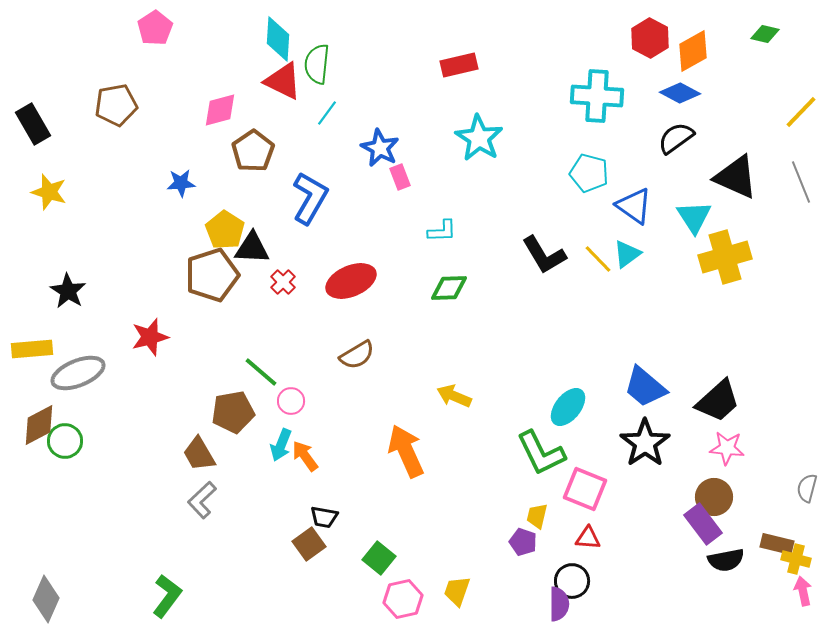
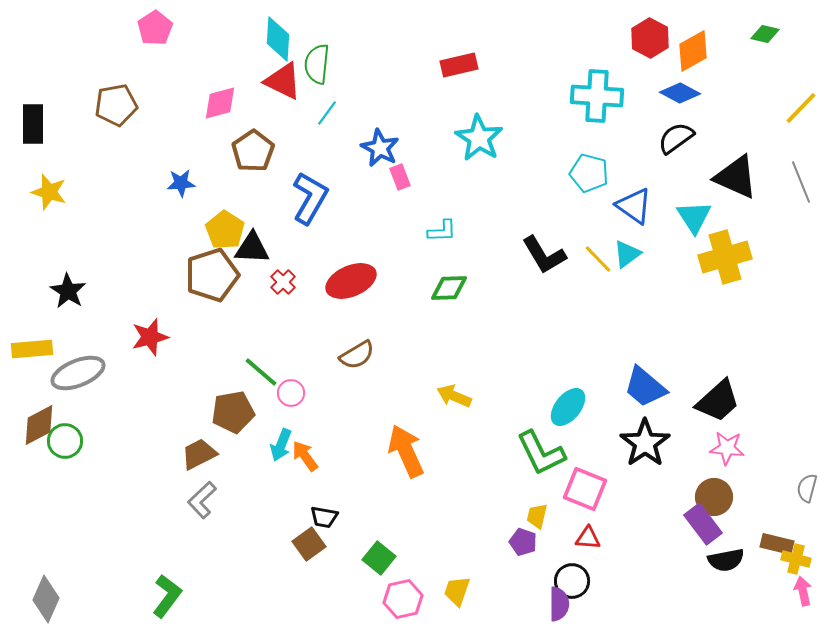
pink diamond at (220, 110): moved 7 px up
yellow line at (801, 112): moved 4 px up
black rectangle at (33, 124): rotated 30 degrees clockwise
pink circle at (291, 401): moved 8 px up
brown trapezoid at (199, 454): rotated 93 degrees clockwise
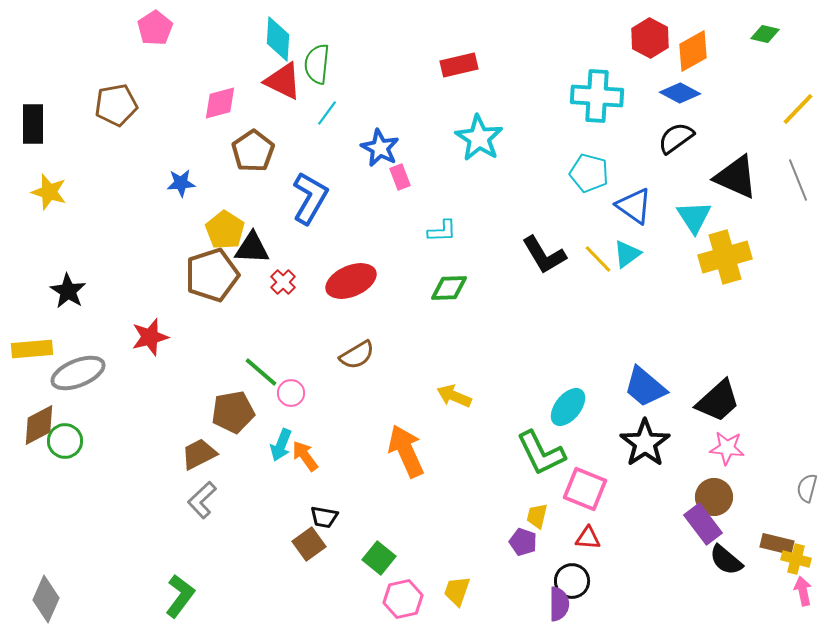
yellow line at (801, 108): moved 3 px left, 1 px down
gray line at (801, 182): moved 3 px left, 2 px up
black semicircle at (726, 560): rotated 51 degrees clockwise
green L-shape at (167, 596): moved 13 px right
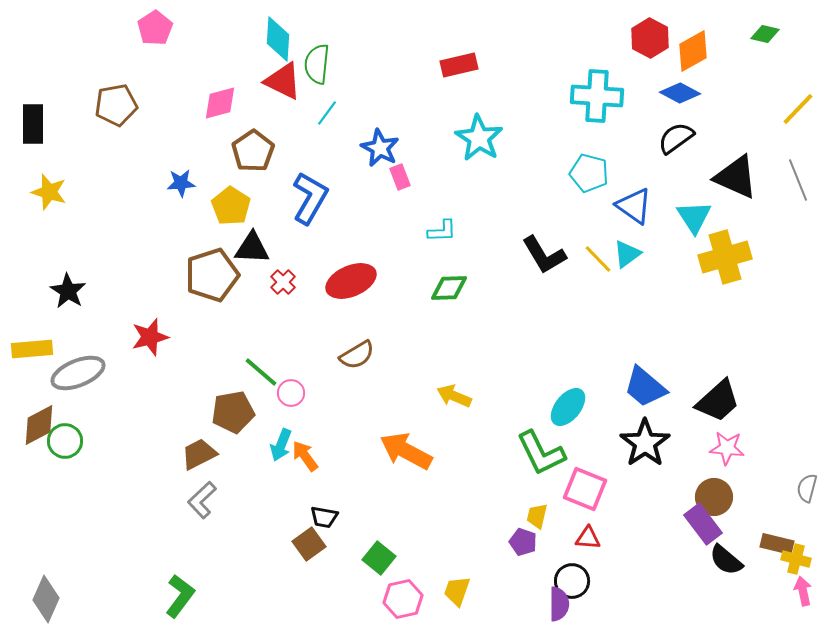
yellow pentagon at (225, 230): moved 6 px right, 24 px up
orange arrow at (406, 451): rotated 38 degrees counterclockwise
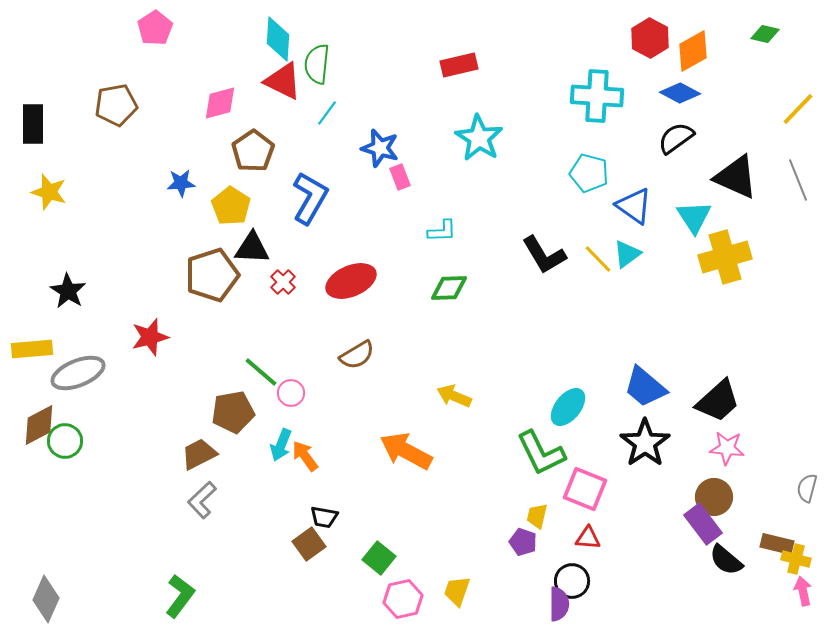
blue star at (380, 148): rotated 12 degrees counterclockwise
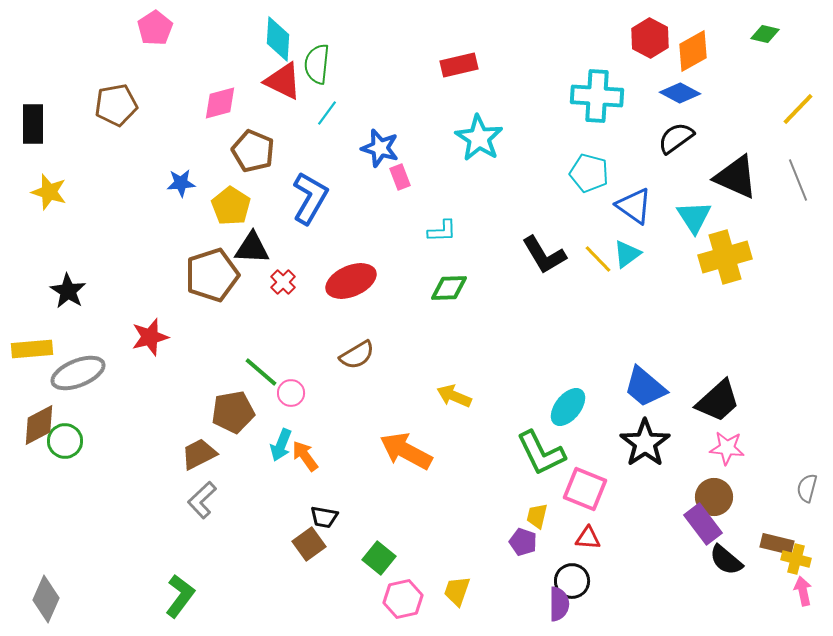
brown pentagon at (253, 151): rotated 15 degrees counterclockwise
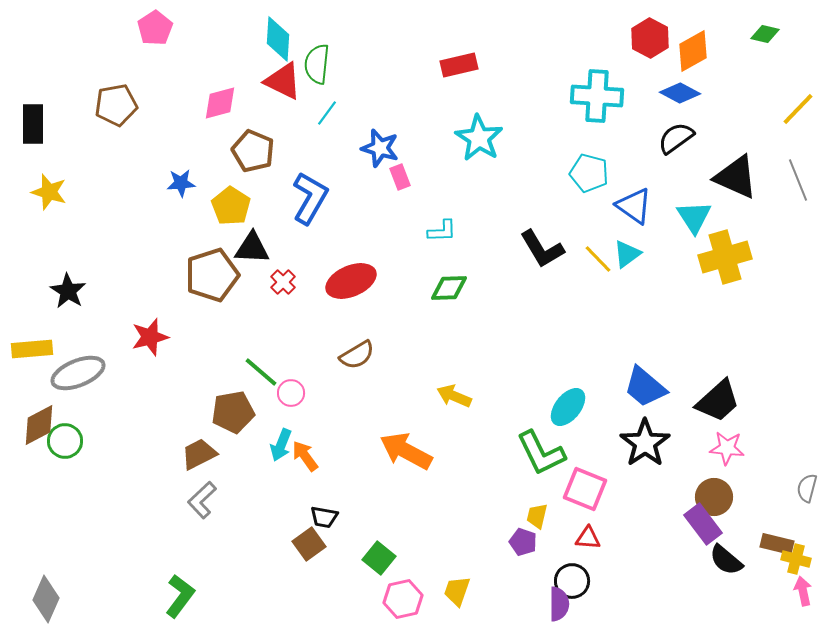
black L-shape at (544, 255): moved 2 px left, 6 px up
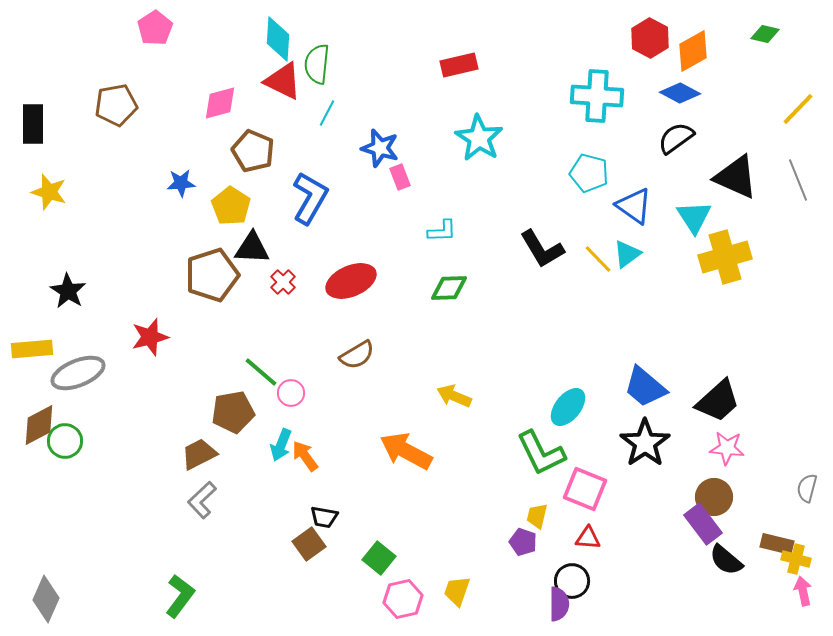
cyan line at (327, 113): rotated 8 degrees counterclockwise
